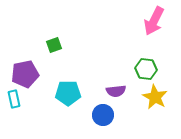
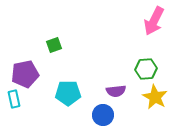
green hexagon: rotated 10 degrees counterclockwise
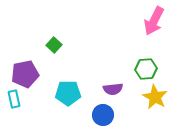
green square: rotated 28 degrees counterclockwise
purple semicircle: moved 3 px left, 2 px up
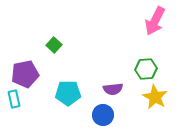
pink arrow: moved 1 px right
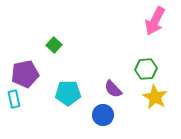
purple semicircle: rotated 54 degrees clockwise
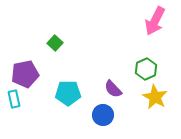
green square: moved 1 px right, 2 px up
green hexagon: rotated 20 degrees counterclockwise
